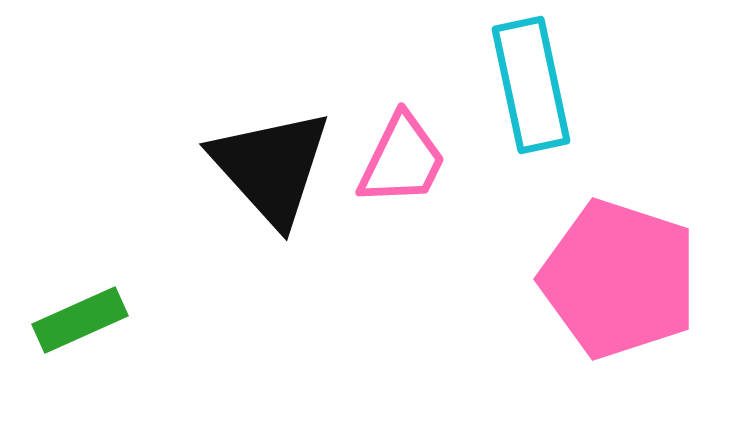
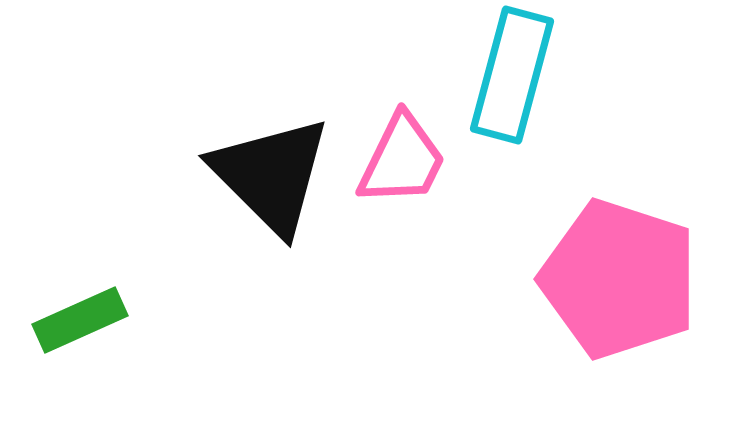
cyan rectangle: moved 19 px left, 10 px up; rotated 27 degrees clockwise
black triangle: moved 8 px down; rotated 3 degrees counterclockwise
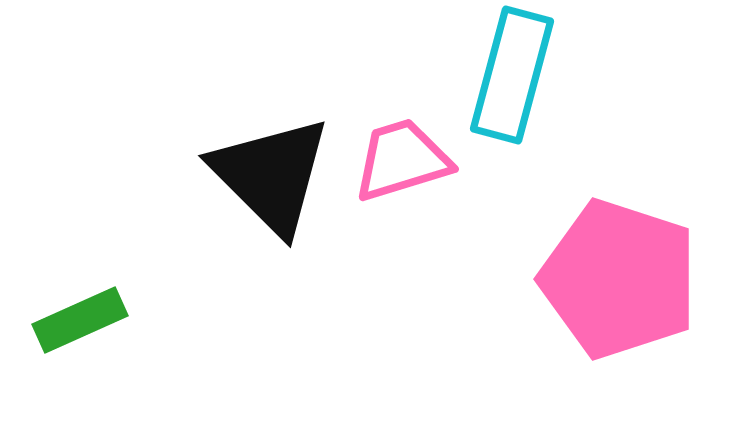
pink trapezoid: rotated 133 degrees counterclockwise
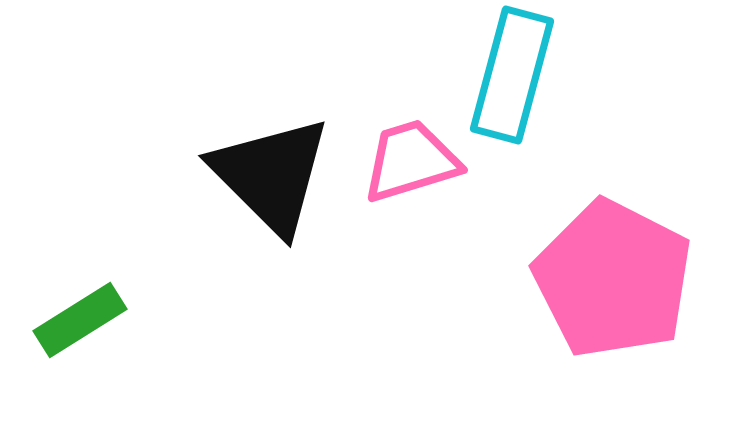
pink trapezoid: moved 9 px right, 1 px down
pink pentagon: moved 6 px left; rotated 9 degrees clockwise
green rectangle: rotated 8 degrees counterclockwise
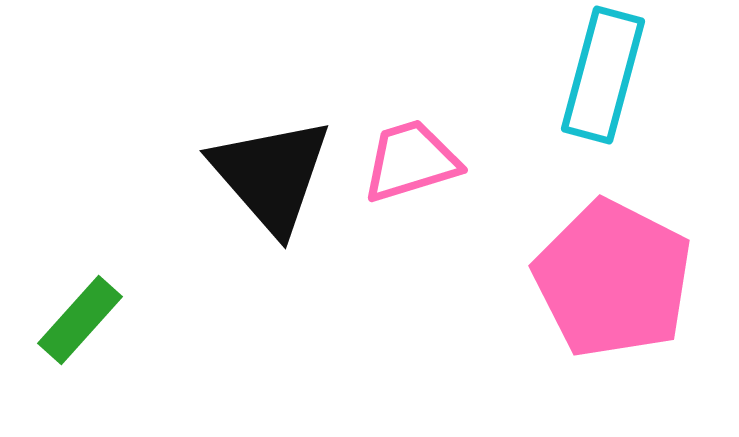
cyan rectangle: moved 91 px right
black triangle: rotated 4 degrees clockwise
green rectangle: rotated 16 degrees counterclockwise
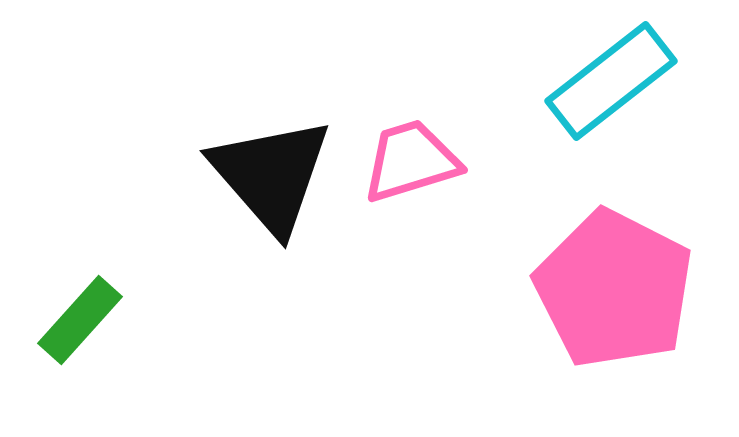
cyan rectangle: moved 8 px right, 6 px down; rotated 37 degrees clockwise
pink pentagon: moved 1 px right, 10 px down
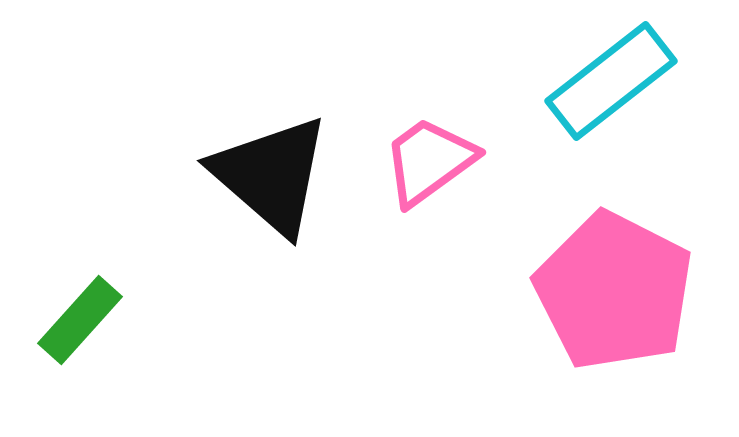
pink trapezoid: moved 18 px right; rotated 19 degrees counterclockwise
black triangle: rotated 8 degrees counterclockwise
pink pentagon: moved 2 px down
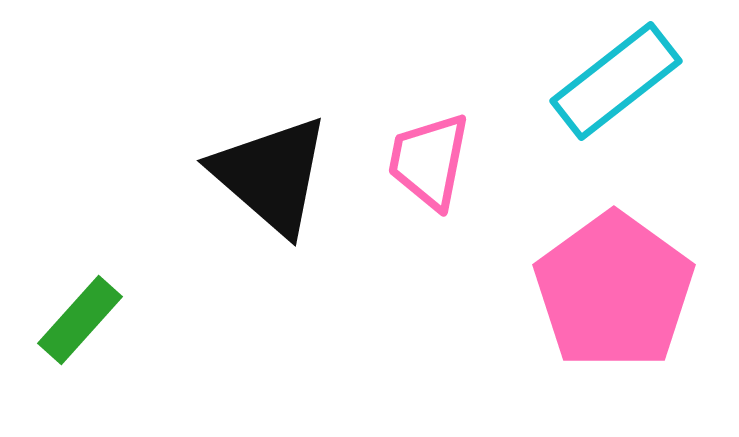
cyan rectangle: moved 5 px right
pink trapezoid: rotated 43 degrees counterclockwise
pink pentagon: rotated 9 degrees clockwise
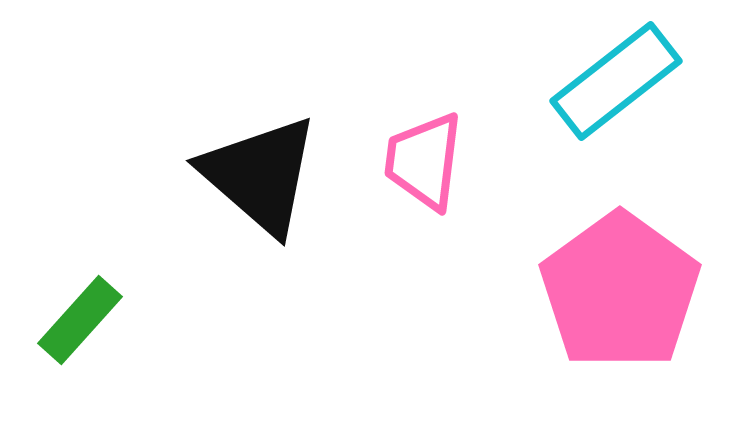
pink trapezoid: moved 5 px left; rotated 4 degrees counterclockwise
black triangle: moved 11 px left
pink pentagon: moved 6 px right
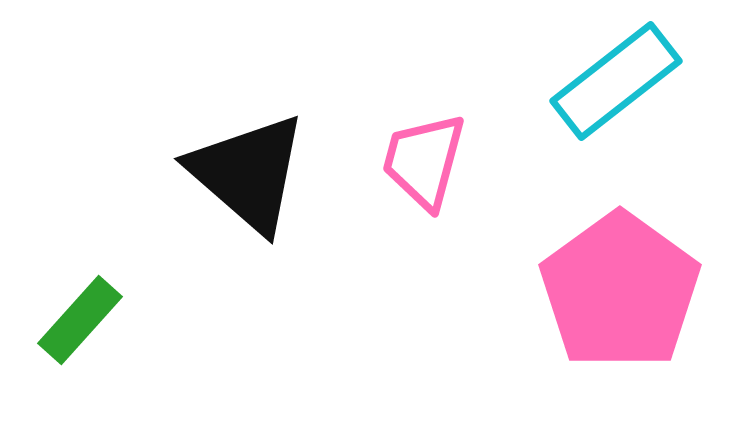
pink trapezoid: rotated 8 degrees clockwise
black triangle: moved 12 px left, 2 px up
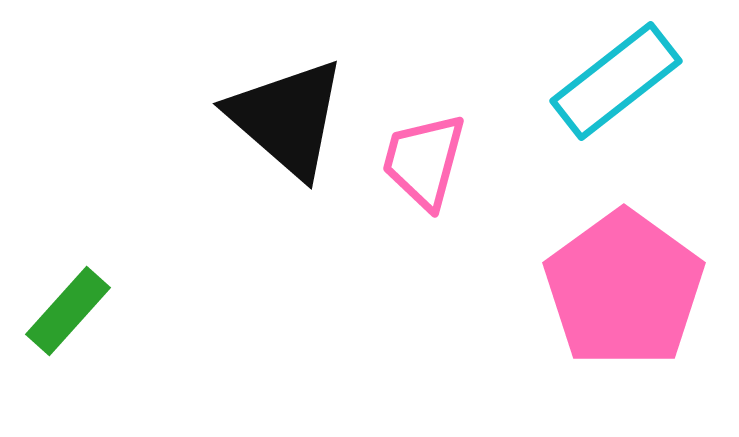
black triangle: moved 39 px right, 55 px up
pink pentagon: moved 4 px right, 2 px up
green rectangle: moved 12 px left, 9 px up
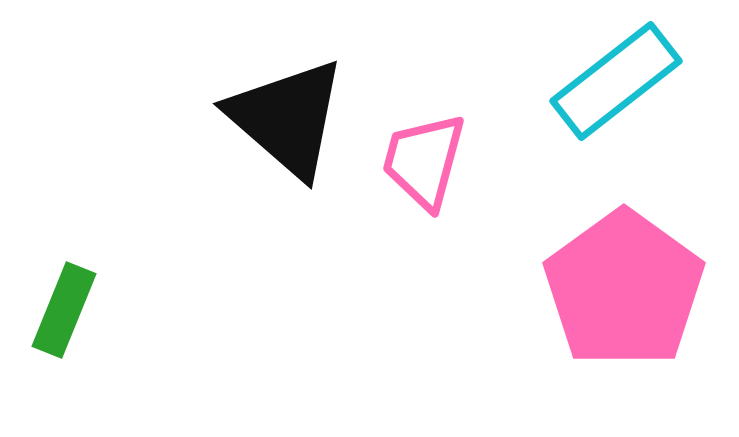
green rectangle: moved 4 px left, 1 px up; rotated 20 degrees counterclockwise
